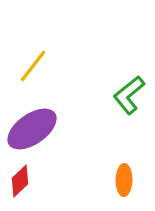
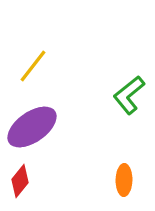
purple ellipse: moved 2 px up
red diamond: rotated 8 degrees counterclockwise
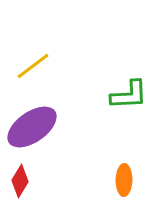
yellow line: rotated 15 degrees clockwise
green L-shape: rotated 144 degrees counterclockwise
red diamond: rotated 8 degrees counterclockwise
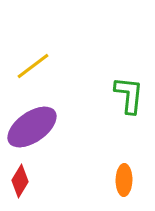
green L-shape: rotated 81 degrees counterclockwise
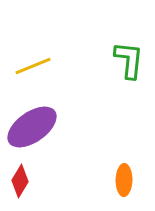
yellow line: rotated 15 degrees clockwise
green L-shape: moved 35 px up
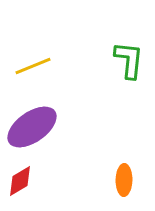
red diamond: rotated 28 degrees clockwise
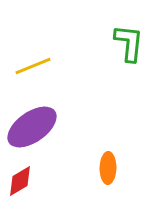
green L-shape: moved 17 px up
orange ellipse: moved 16 px left, 12 px up
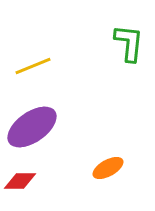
orange ellipse: rotated 60 degrees clockwise
red diamond: rotated 32 degrees clockwise
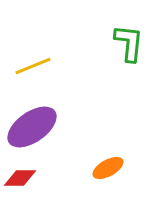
red diamond: moved 3 px up
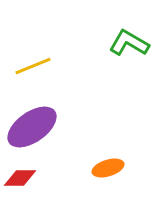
green L-shape: rotated 66 degrees counterclockwise
orange ellipse: rotated 12 degrees clockwise
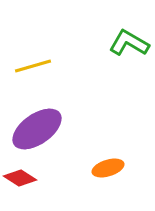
yellow line: rotated 6 degrees clockwise
purple ellipse: moved 5 px right, 2 px down
red diamond: rotated 32 degrees clockwise
